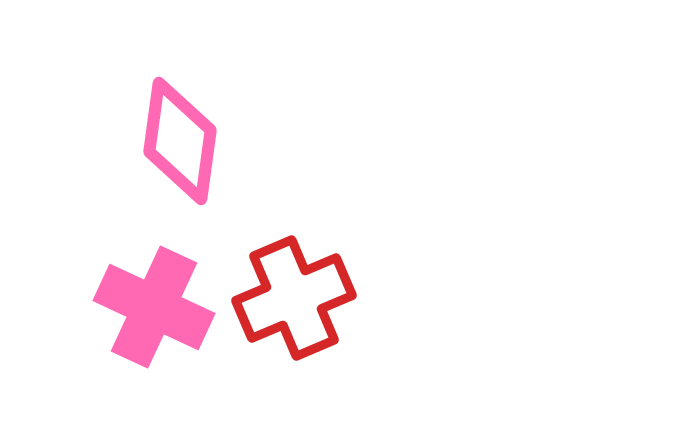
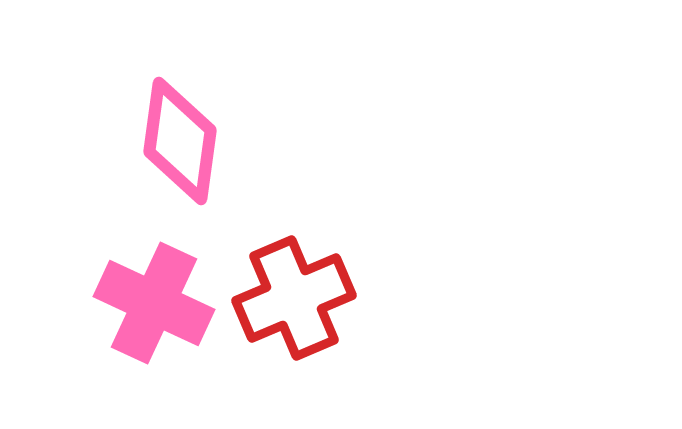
pink cross: moved 4 px up
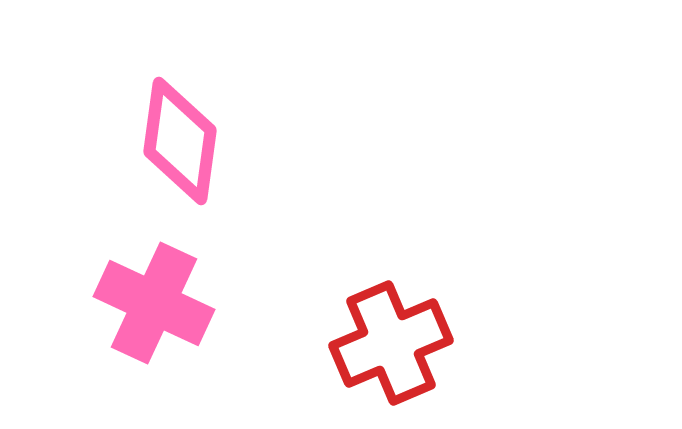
red cross: moved 97 px right, 45 px down
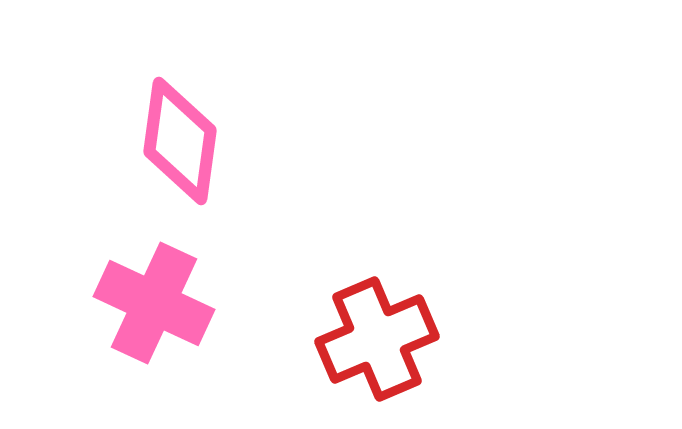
red cross: moved 14 px left, 4 px up
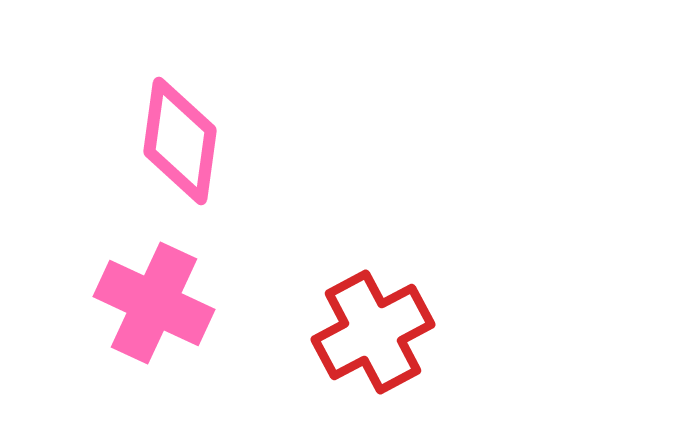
red cross: moved 4 px left, 7 px up; rotated 5 degrees counterclockwise
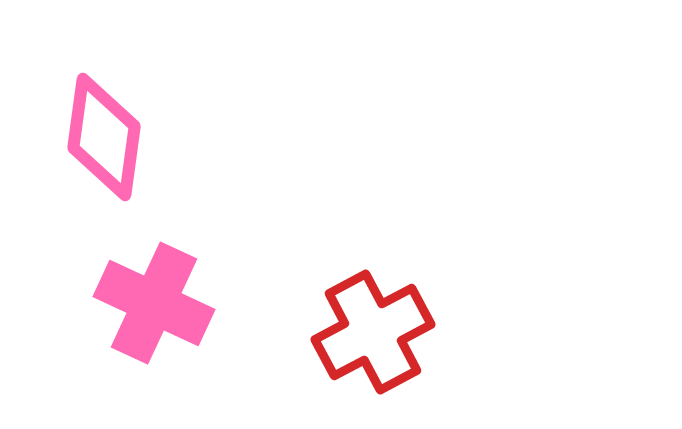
pink diamond: moved 76 px left, 4 px up
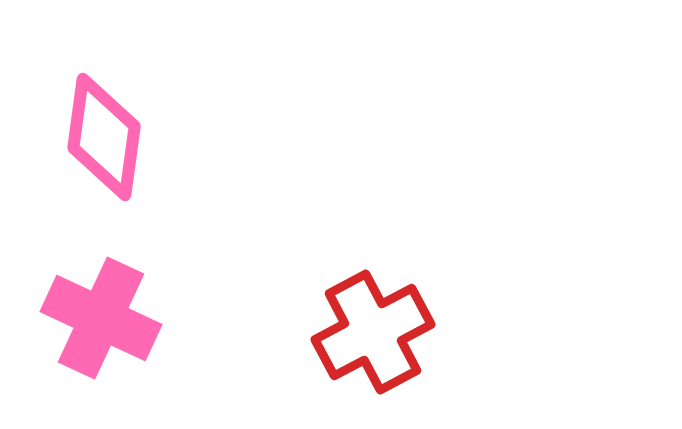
pink cross: moved 53 px left, 15 px down
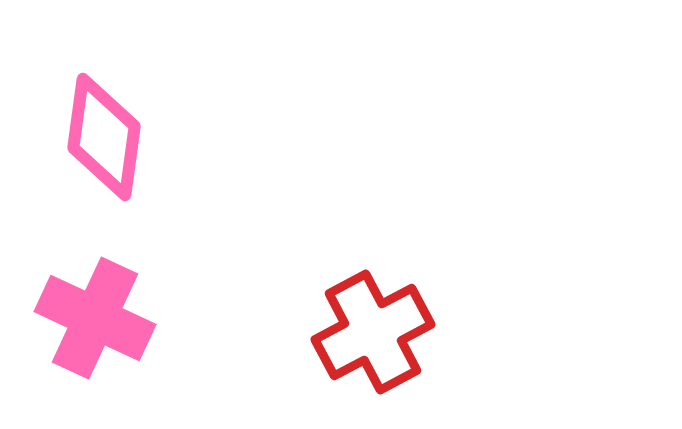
pink cross: moved 6 px left
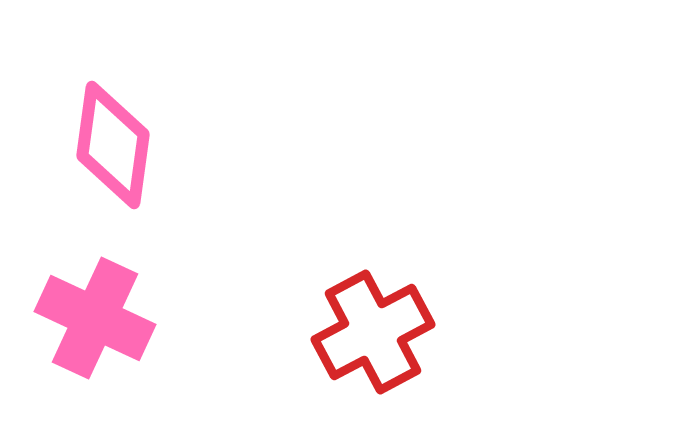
pink diamond: moved 9 px right, 8 px down
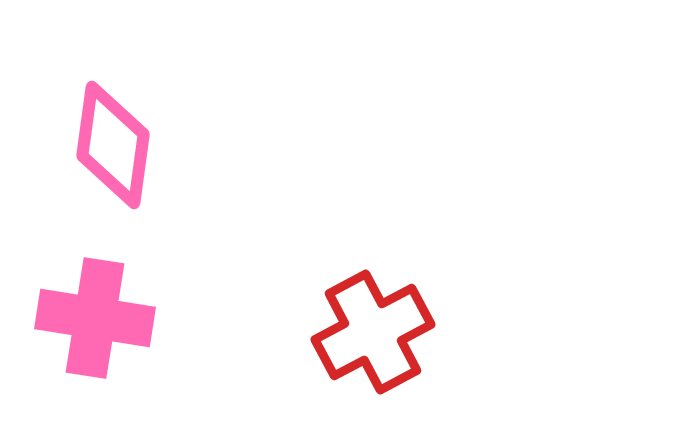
pink cross: rotated 16 degrees counterclockwise
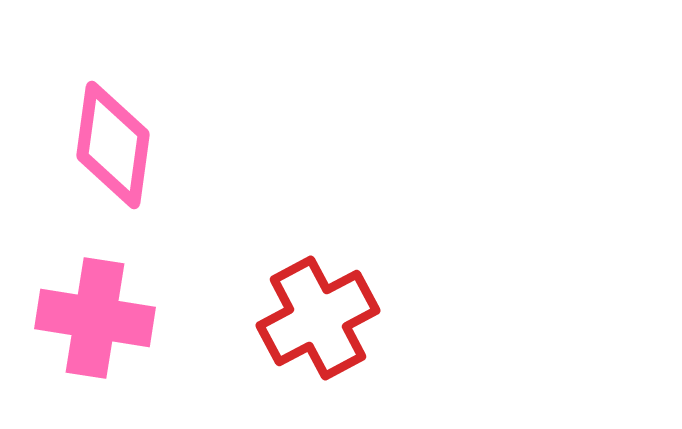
red cross: moved 55 px left, 14 px up
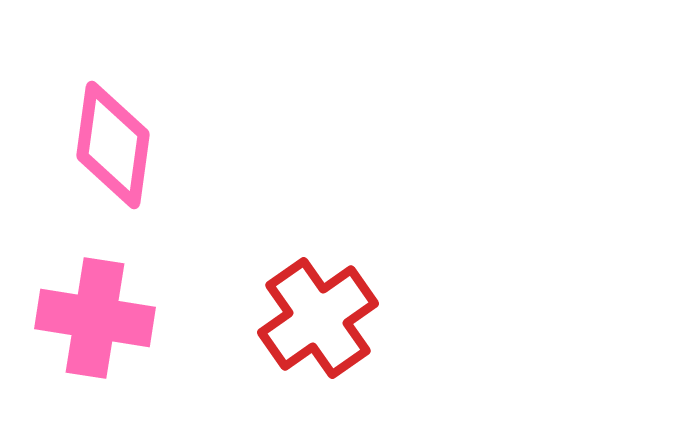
red cross: rotated 7 degrees counterclockwise
